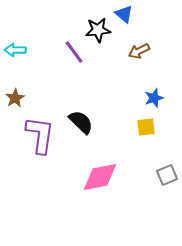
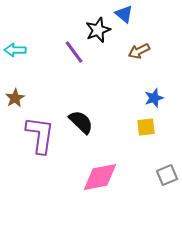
black star: rotated 15 degrees counterclockwise
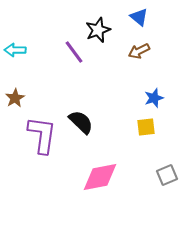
blue triangle: moved 15 px right, 3 px down
purple L-shape: moved 2 px right
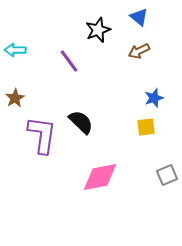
purple line: moved 5 px left, 9 px down
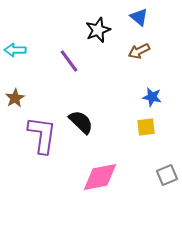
blue star: moved 2 px left, 1 px up; rotated 30 degrees clockwise
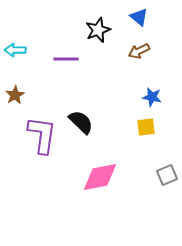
purple line: moved 3 px left, 2 px up; rotated 55 degrees counterclockwise
brown star: moved 3 px up
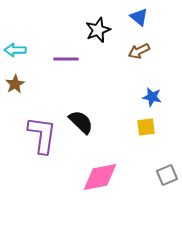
brown star: moved 11 px up
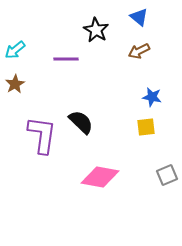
black star: moved 2 px left; rotated 20 degrees counterclockwise
cyan arrow: rotated 40 degrees counterclockwise
pink diamond: rotated 21 degrees clockwise
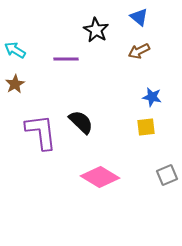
cyan arrow: rotated 70 degrees clockwise
purple L-shape: moved 1 px left, 3 px up; rotated 15 degrees counterclockwise
pink diamond: rotated 21 degrees clockwise
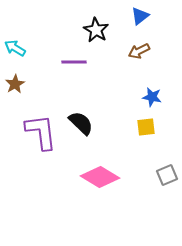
blue triangle: moved 1 px right, 1 px up; rotated 42 degrees clockwise
cyan arrow: moved 2 px up
purple line: moved 8 px right, 3 px down
black semicircle: moved 1 px down
